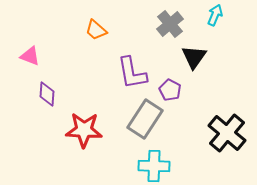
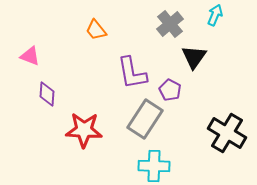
orange trapezoid: rotated 10 degrees clockwise
black cross: rotated 9 degrees counterclockwise
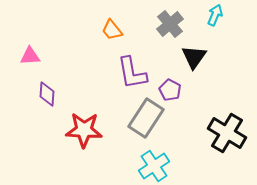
orange trapezoid: moved 16 px right
pink triangle: rotated 25 degrees counterclockwise
gray rectangle: moved 1 px right, 1 px up
cyan cross: rotated 36 degrees counterclockwise
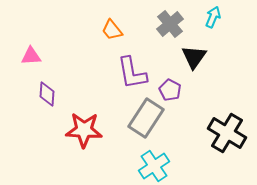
cyan arrow: moved 2 px left, 2 px down
pink triangle: moved 1 px right
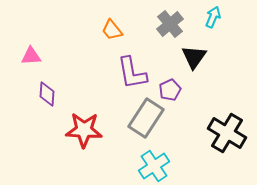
purple pentagon: rotated 20 degrees clockwise
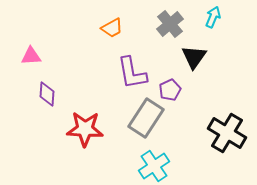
orange trapezoid: moved 2 px up; rotated 80 degrees counterclockwise
red star: moved 1 px right, 1 px up
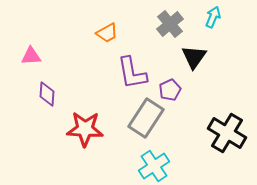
orange trapezoid: moved 5 px left, 5 px down
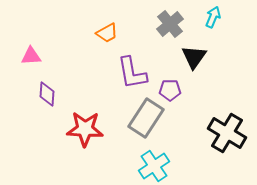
purple pentagon: rotated 25 degrees clockwise
